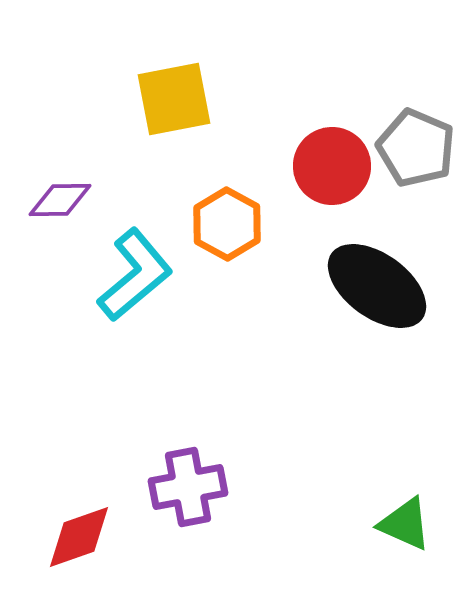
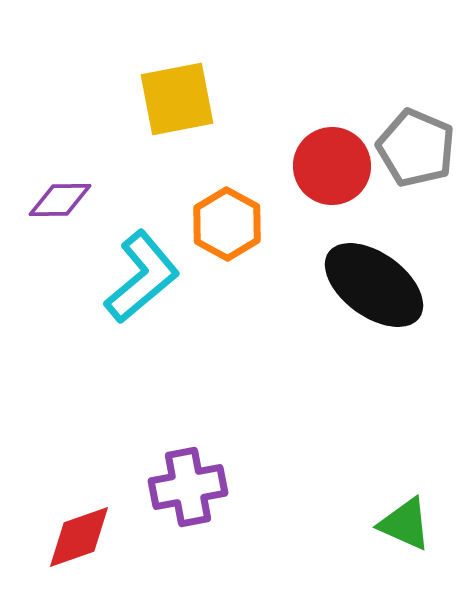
yellow square: moved 3 px right
cyan L-shape: moved 7 px right, 2 px down
black ellipse: moved 3 px left, 1 px up
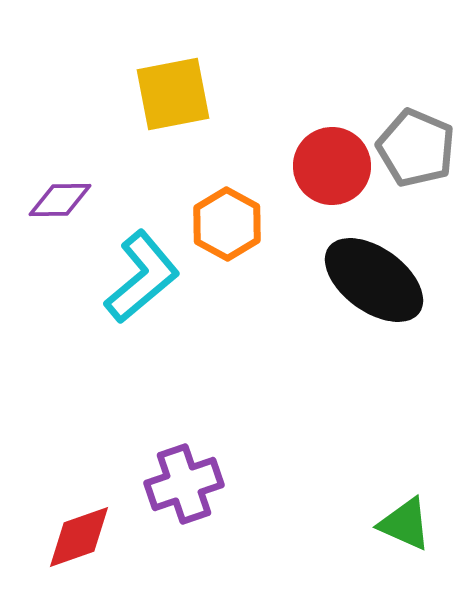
yellow square: moved 4 px left, 5 px up
black ellipse: moved 5 px up
purple cross: moved 4 px left, 3 px up; rotated 8 degrees counterclockwise
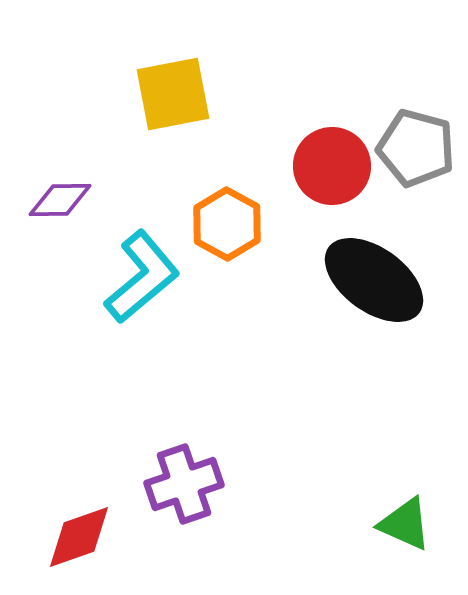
gray pentagon: rotated 8 degrees counterclockwise
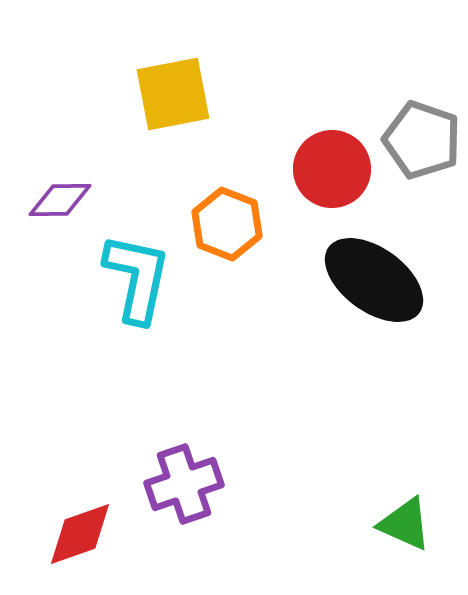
gray pentagon: moved 6 px right, 8 px up; rotated 4 degrees clockwise
red circle: moved 3 px down
orange hexagon: rotated 8 degrees counterclockwise
cyan L-shape: moved 5 px left, 1 px down; rotated 38 degrees counterclockwise
red diamond: moved 1 px right, 3 px up
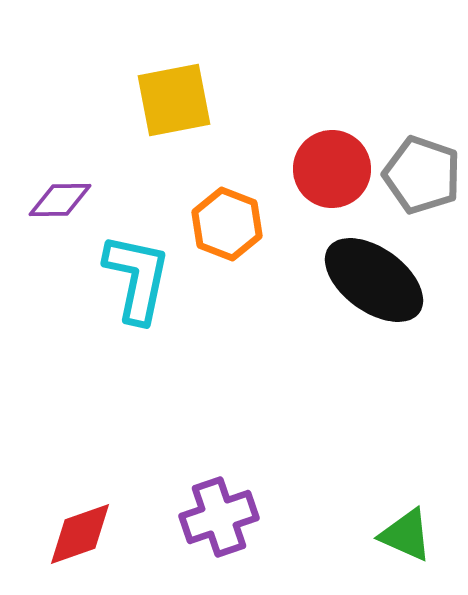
yellow square: moved 1 px right, 6 px down
gray pentagon: moved 35 px down
purple cross: moved 35 px right, 33 px down
green triangle: moved 1 px right, 11 px down
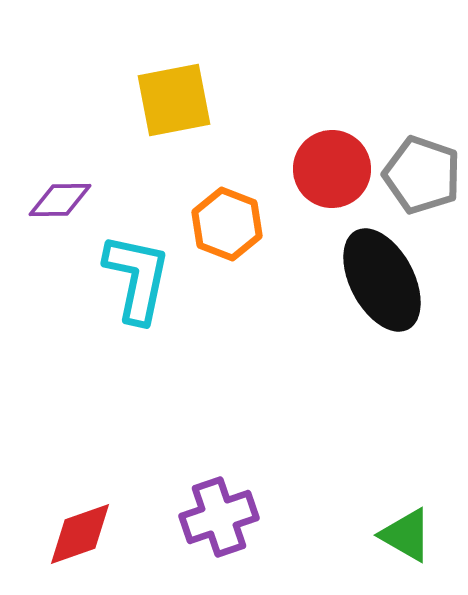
black ellipse: moved 8 px right; rotated 26 degrees clockwise
green triangle: rotated 6 degrees clockwise
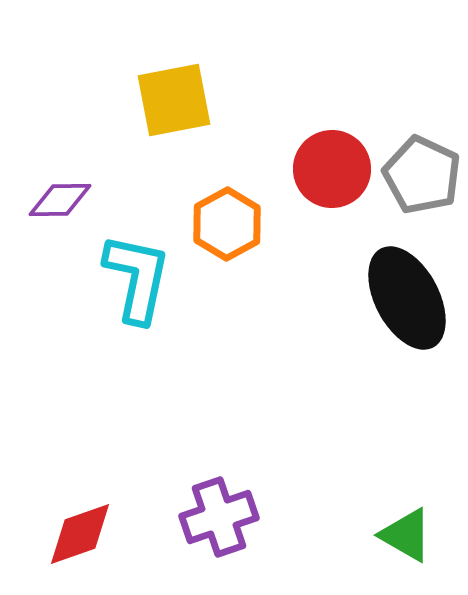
gray pentagon: rotated 6 degrees clockwise
orange hexagon: rotated 10 degrees clockwise
black ellipse: moved 25 px right, 18 px down
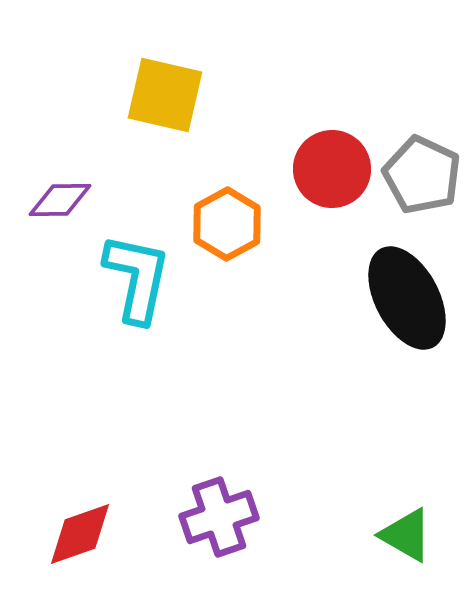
yellow square: moved 9 px left, 5 px up; rotated 24 degrees clockwise
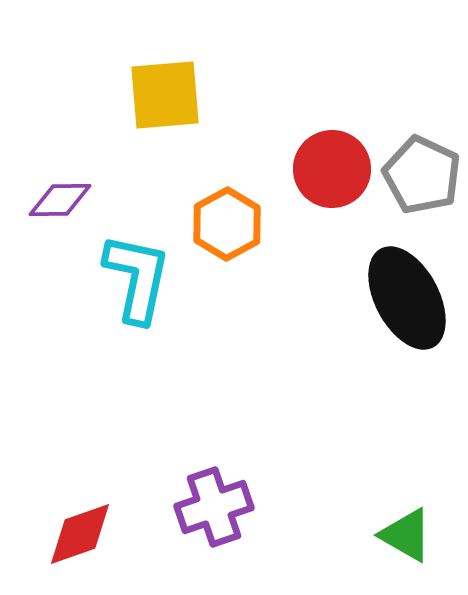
yellow square: rotated 18 degrees counterclockwise
purple cross: moved 5 px left, 10 px up
